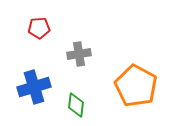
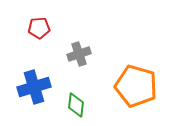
gray cross: rotated 10 degrees counterclockwise
orange pentagon: rotated 12 degrees counterclockwise
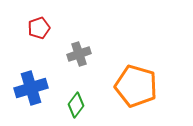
red pentagon: rotated 15 degrees counterclockwise
blue cross: moved 3 px left, 1 px down
green diamond: rotated 30 degrees clockwise
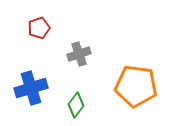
orange pentagon: rotated 9 degrees counterclockwise
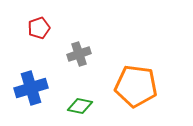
green diamond: moved 4 px right, 1 px down; rotated 65 degrees clockwise
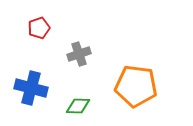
blue cross: rotated 32 degrees clockwise
green diamond: moved 2 px left; rotated 10 degrees counterclockwise
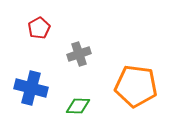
red pentagon: rotated 10 degrees counterclockwise
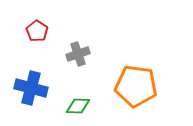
red pentagon: moved 2 px left, 3 px down; rotated 10 degrees counterclockwise
gray cross: moved 1 px left
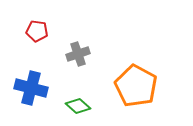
red pentagon: rotated 25 degrees counterclockwise
orange pentagon: rotated 21 degrees clockwise
green diamond: rotated 40 degrees clockwise
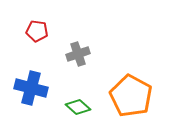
orange pentagon: moved 5 px left, 10 px down
green diamond: moved 1 px down
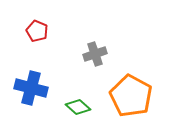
red pentagon: rotated 15 degrees clockwise
gray cross: moved 17 px right
